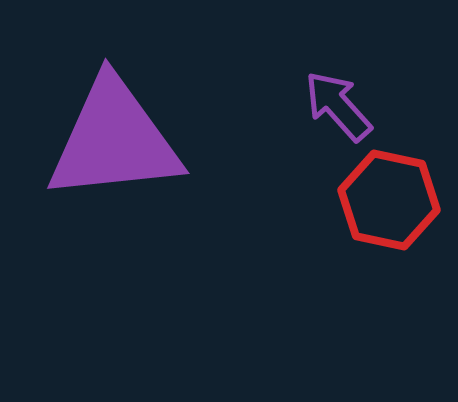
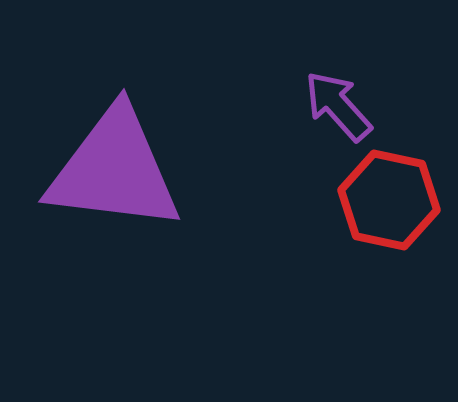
purple triangle: moved 30 px down; rotated 13 degrees clockwise
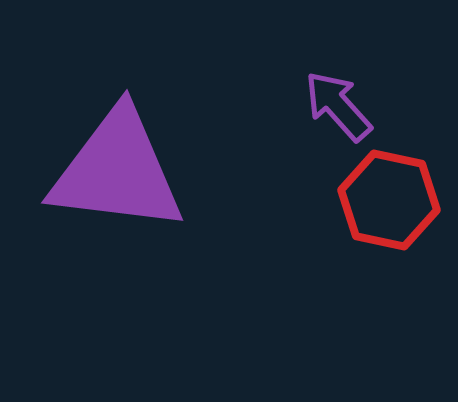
purple triangle: moved 3 px right, 1 px down
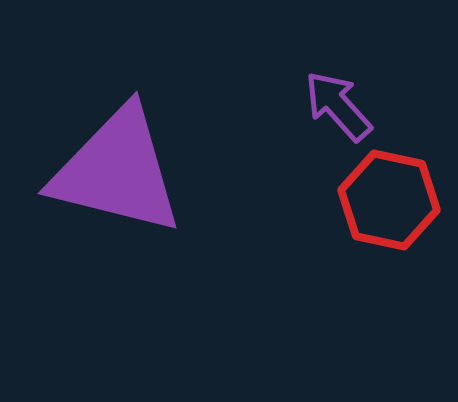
purple triangle: rotated 7 degrees clockwise
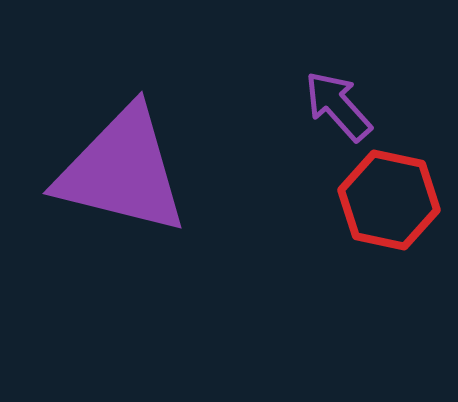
purple triangle: moved 5 px right
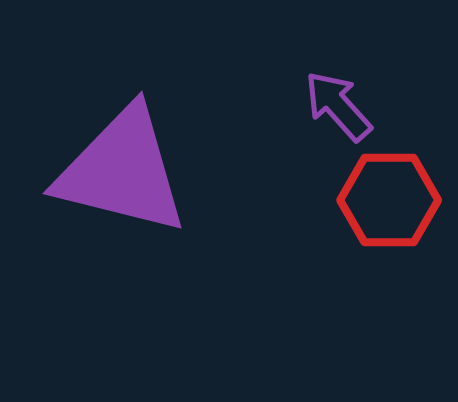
red hexagon: rotated 12 degrees counterclockwise
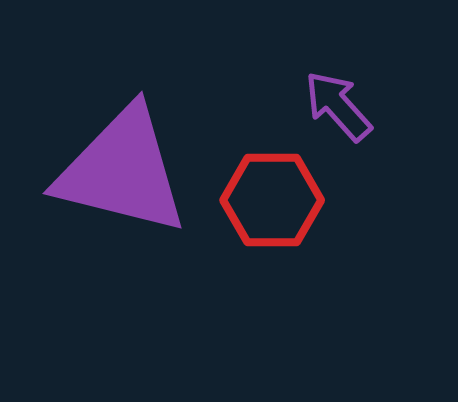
red hexagon: moved 117 px left
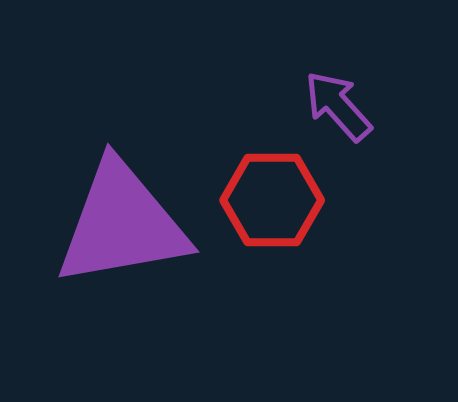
purple triangle: moved 53 px down; rotated 24 degrees counterclockwise
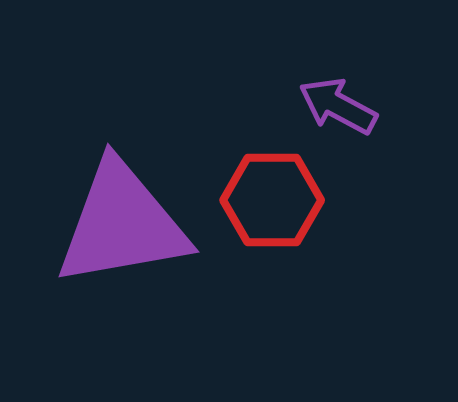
purple arrow: rotated 20 degrees counterclockwise
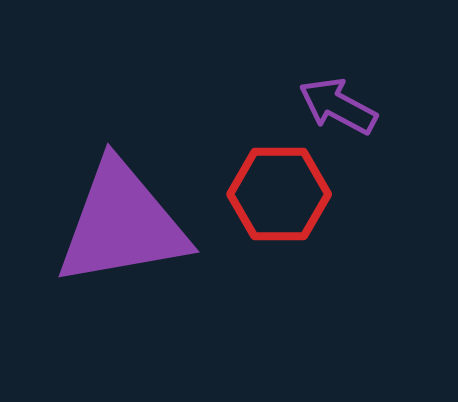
red hexagon: moved 7 px right, 6 px up
